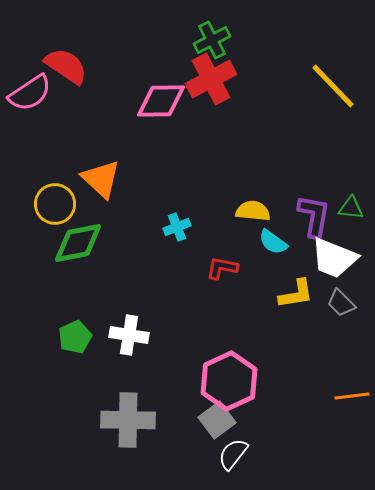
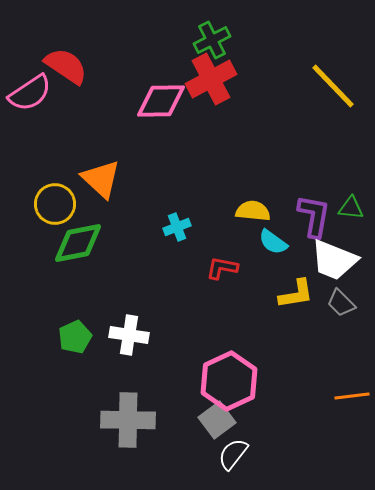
white trapezoid: moved 2 px down
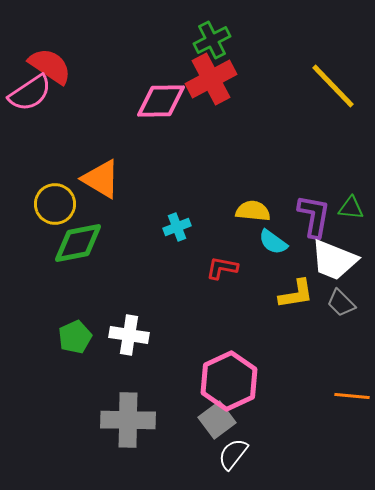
red semicircle: moved 16 px left
orange triangle: rotated 12 degrees counterclockwise
orange line: rotated 12 degrees clockwise
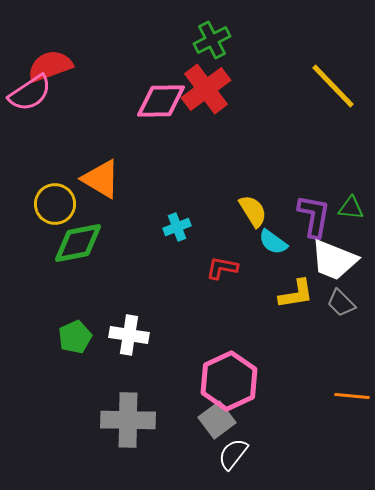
red semicircle: rotated 54 degrees counterclockwise
red cross: moved 5 px left, 10 px down; rotated 9 degrees counterclockwise
yellow semicircle: rotated 52 degrees clockwise
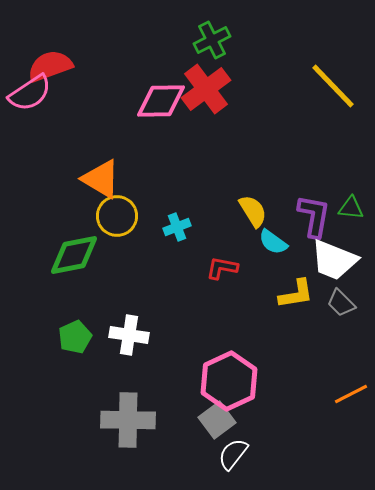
yellow circle: moved 62 px right, 12 px down
green diamond: moved 4 px left, 12 px down
orange line: moved 1 px left, 2 px up; rotated 32 degrees counterclockwise
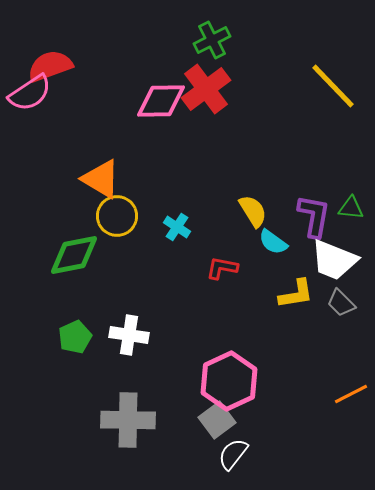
cyan cross: rotated 36 degrees counterclockwise
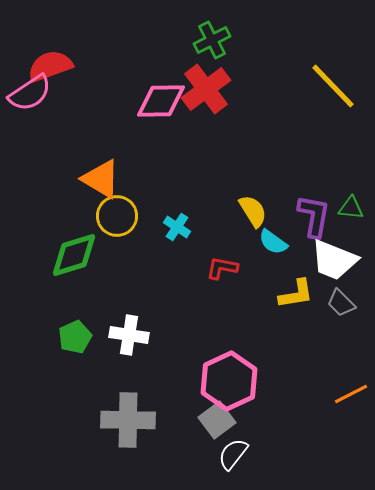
green diamond: rotated 6 degrees counterclockwise
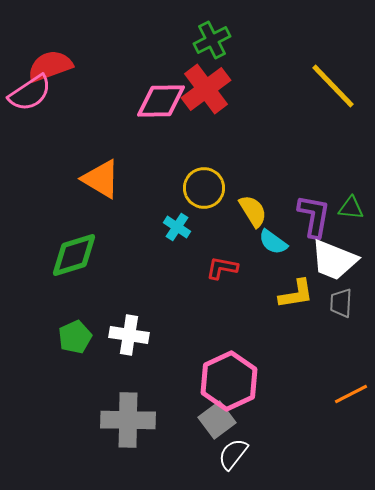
yellow circle: moved 87 px right, 28 px up
gray trapezoid: rotated 48 degrees clockwise
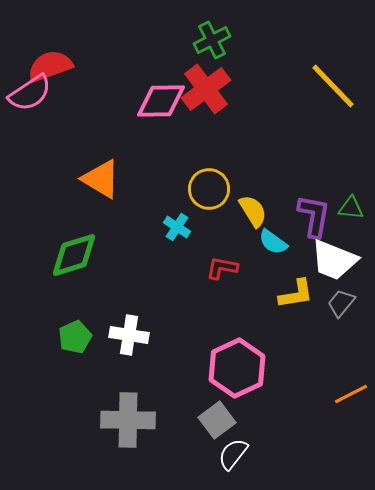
yellow circle: moved 5 px right, 1 px down
gray trapezoid: rotated 36 degrees clockwise
pink hexagon: moved 8 px right, 13 px up
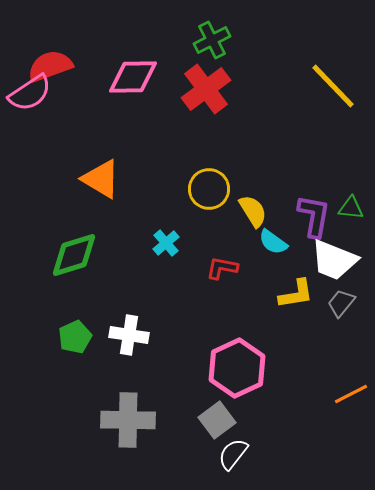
pink diamond: moved 28 px left, 24 px up
cyan cross: moved 11 px left, 16 px down; rotated 16 degrees clockwise
